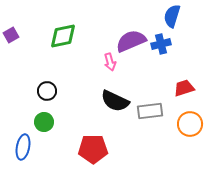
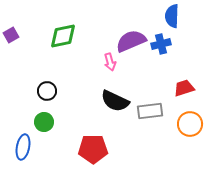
blue semicircle: rotated 15 degrees counterclockwise
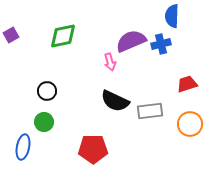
red trapezoid: moved 3 px right, 4 px up
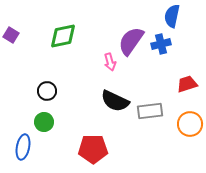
blue semicircle: rotated 10 degrees clockwise
purple square: rotated 28 degrees counterclockwise
purple semicircle: rotated 32 degrees counterclockwise
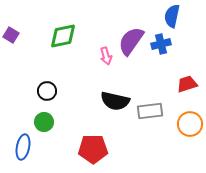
pink arrow: moved 4 px left, 6 px up
black semicircle: rotated 12 degrees counterclockwise
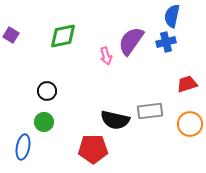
blue cross: moved 5 px right, 2 px up
black semicircle: moved 19 px down
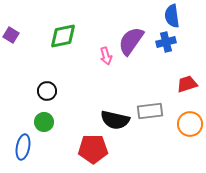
blue semicircle: rotated 20 degrees counterclockwise
